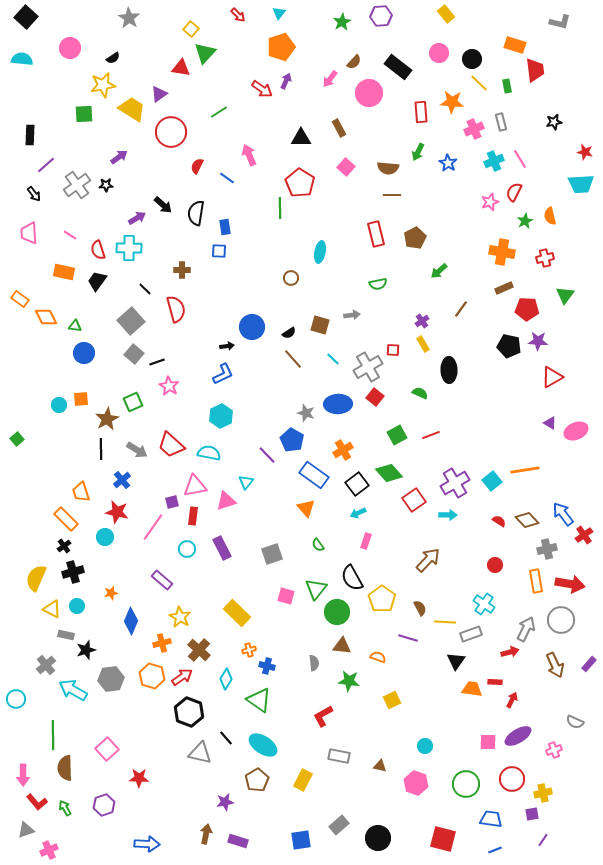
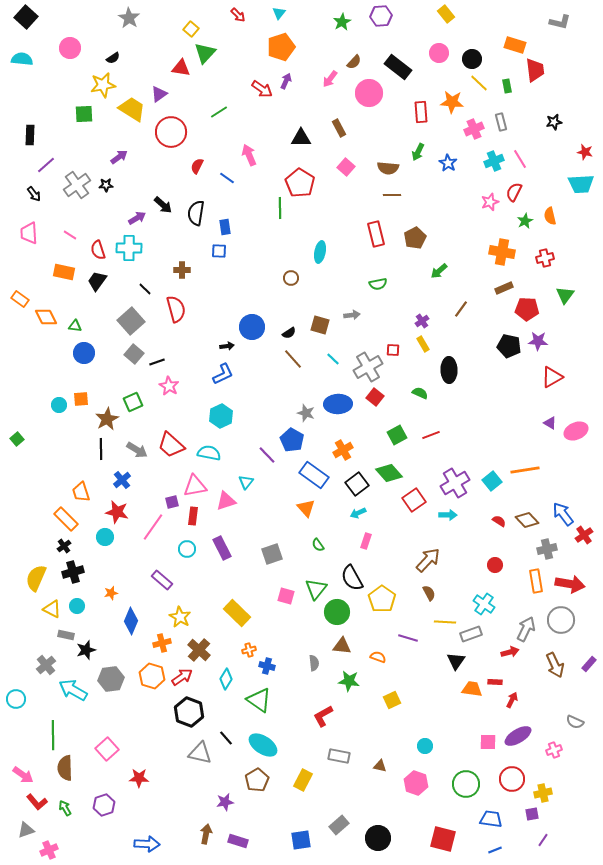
brown semicircle at (420, 608): moved 9 px right, 15 px up
pink arrow at (23, 775): rotated 55 degrees counterclockwise
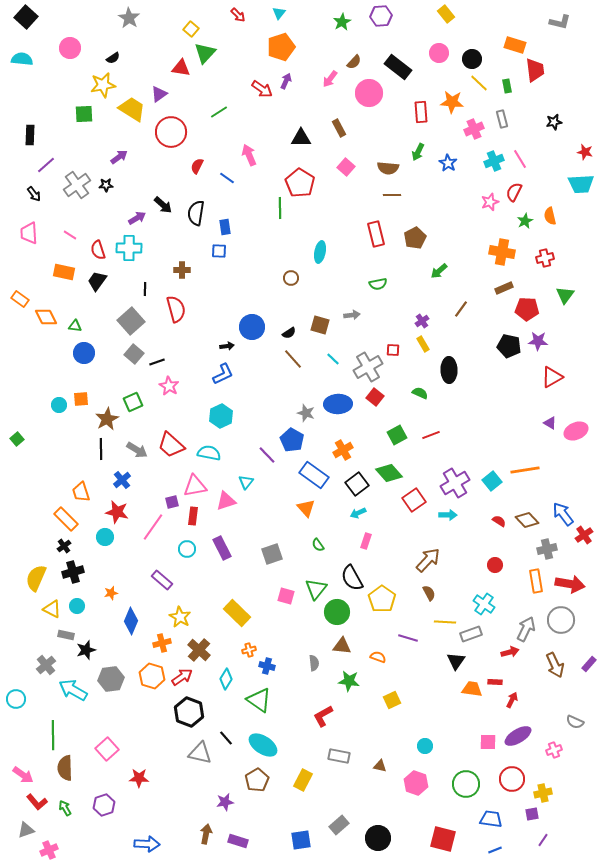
gray rectangle at (501, 122): moved 1 px right, 3 px up
black line at (145, 289): rotated 48 degrees clockwise
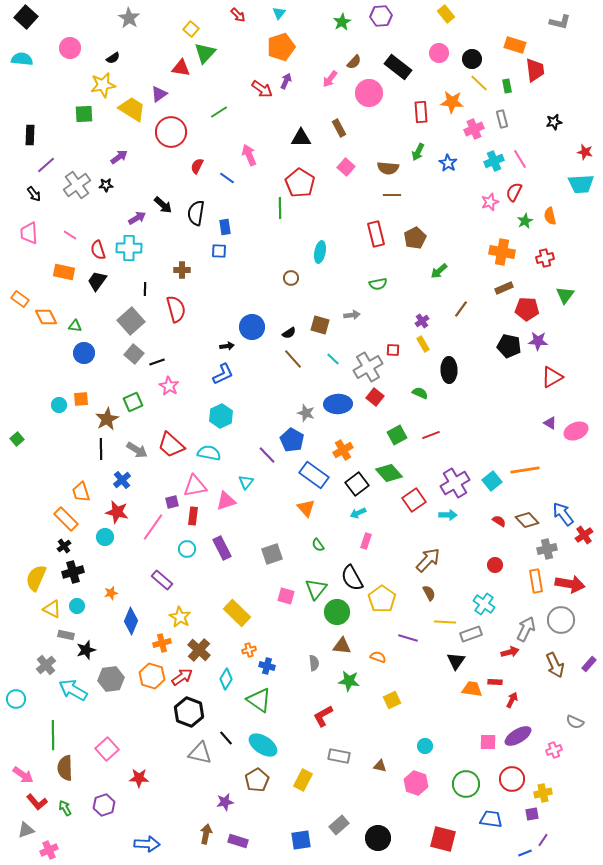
blue line at (495, 850): moved 30 px right, 3 px down
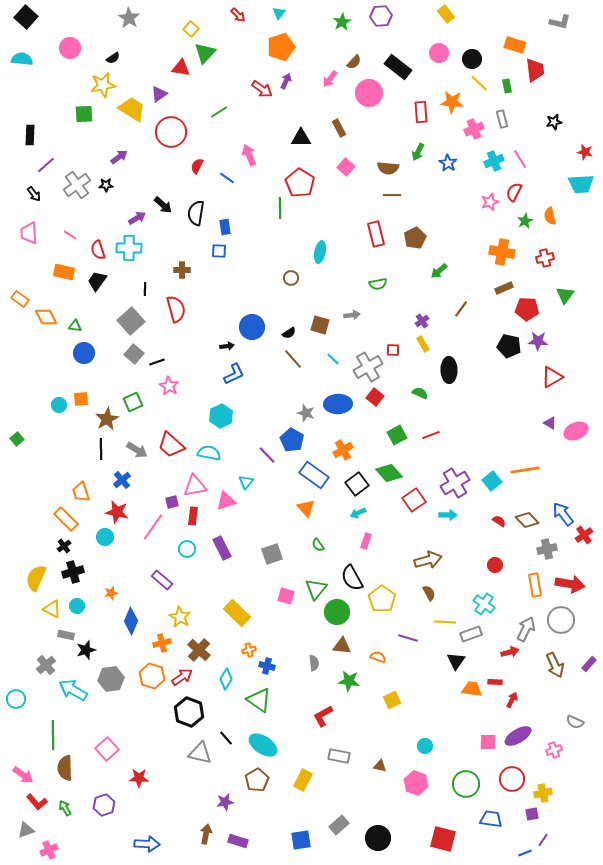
blue L-shape at (223, 374): moved 11 px right
brown arrow at (428, 560): rotated 32 degrees clockwise
orange rectangle at (536, 581): moved 1 px left, 4 px down
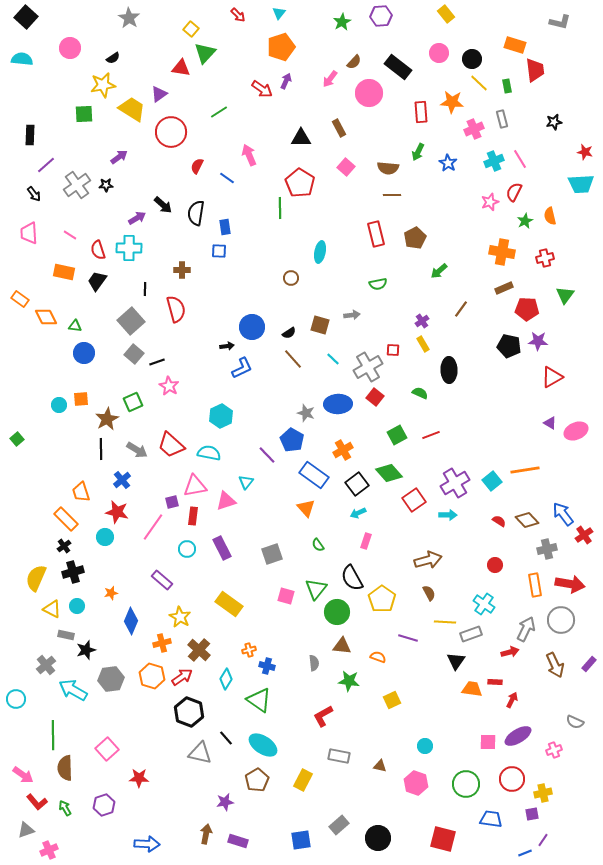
blue L-shape at (234, 374): moved 8 px right, 6 px up
yellow rectangle at (237, 613): moved 8 px left, 9 px up; rotated 8 degrees counterclockwise
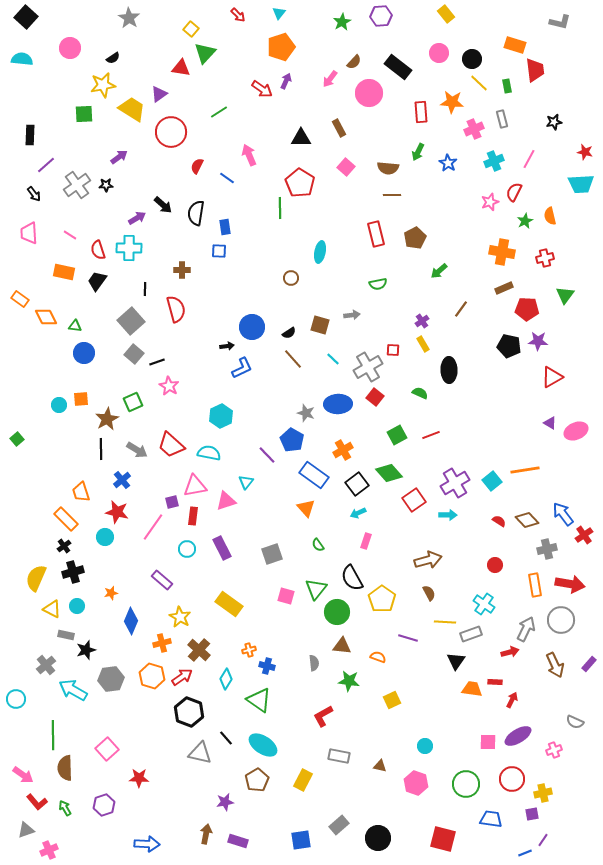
pink line at (520, 159): moved 9 px right; rotated 60 degrees clockwise
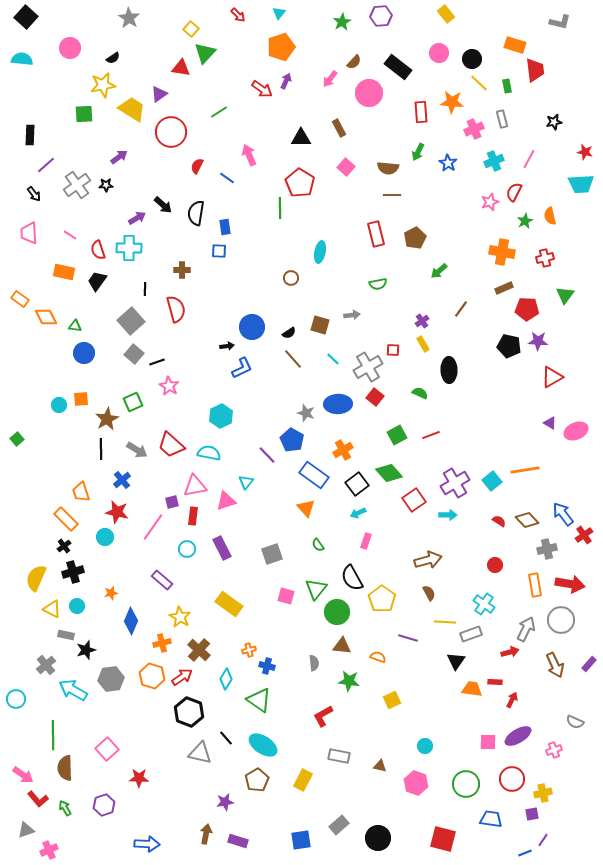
red L-shape at (37, 802): moved 1 px right, 3 px up
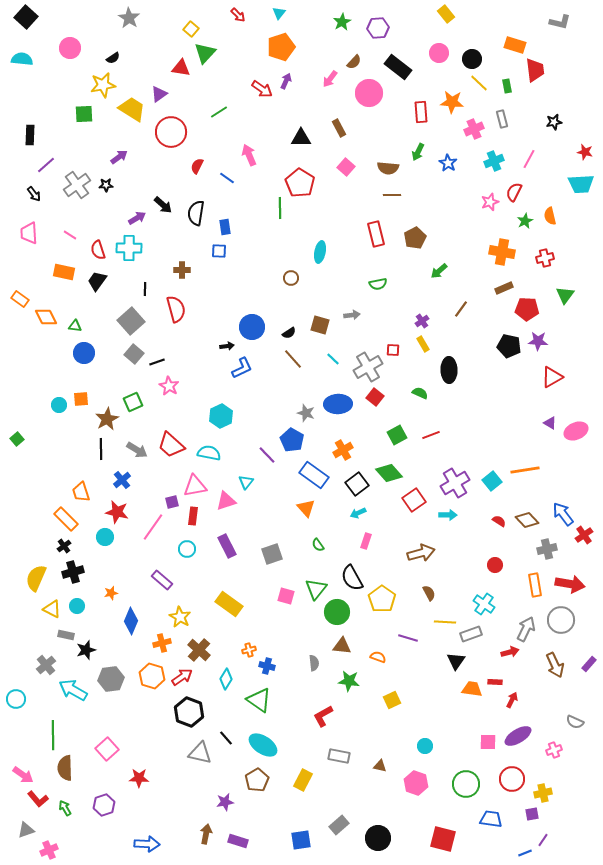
purple hexagon at (381, 16): moved 3 px left, 12 px down
purple rectangle at (222, 548): moved 5 px right, 2 px up
brown arrow at (428, 560): moved 7 px left, 7 px up
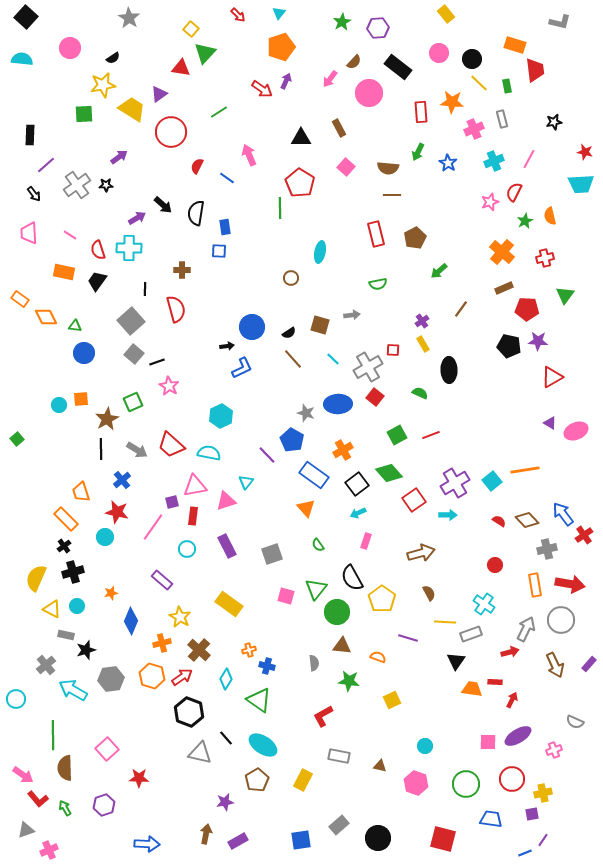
orange cross at (502, 252): rotated 30 degrees clockwise
purple rectangle at (238, 841): rotated 48 degrees counterclockwise
